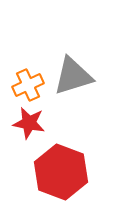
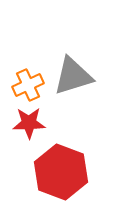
red star: rotated 12 degrees counterclockwise
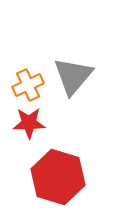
gray triangle: rotated 33 degrees counterclockwise
red hexagon: moved 3 px left, 5 px down; rotated 4 degrees counterclockwise
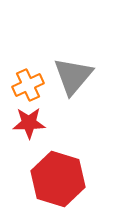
red hexagon: moved 2 px down
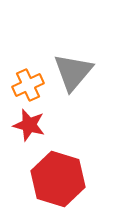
gray triangle: moved 4 px up
red star: moved 2 px down; rotated 16 degrees clockwise
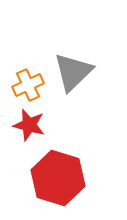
gray triangle: rotated 6 degrees clockwise
red hexagon: moved 1 px up
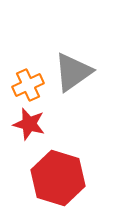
gray triangle: rotated 9 degrees clockwise
red star: moved 1 px up
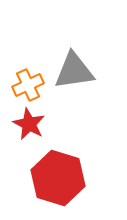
gray triangle: moved 1 px right, 1 px up; rotated 27 degrees clockwise
red star: rotated 12 degrees clockwise
